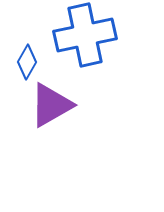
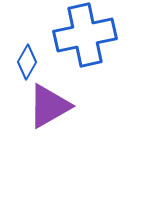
purple triangle: moved 2 px left, 1 px down
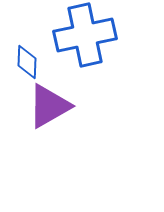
blue diamond: rotated 28 degrees counterclockwise
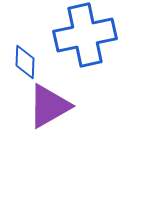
blue diamond: moved 2 px left
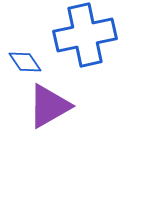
blue diamond: rotated 36 degrees counterclockwise
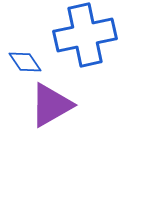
purple triangle: moved 2 px right, 1 px up
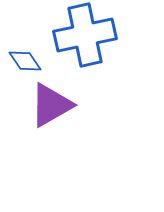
blue diamond: moved 1 px up
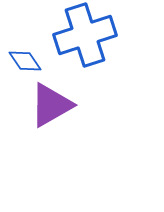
blue cross: rotated 6 degrees counterclockwise
